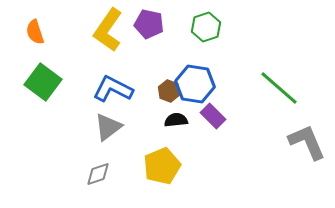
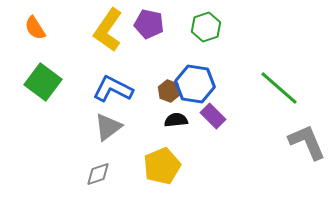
orange semicircle: moved 4 px up; rotated 15 degrees counterclockwise
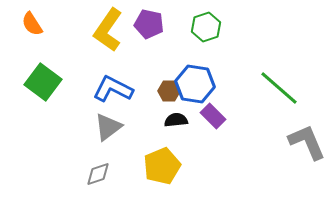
orange semicircle: moved 3 px left, 4 px up
brown hexagon: rotated 20 degrees counterclockwise
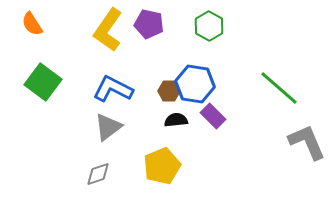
green hexagon: moved 3 px right, 1 px up; rotated 12 degrees counterclockwise
